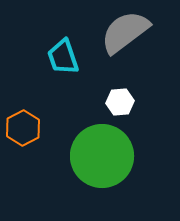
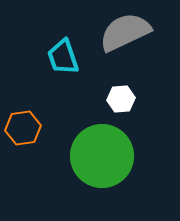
gray semicircle: rotated 12 degrees clockwise
white hexagon: moved 1 px right, 3 px up
orange hexagon: rotated 20 degrees clockwise
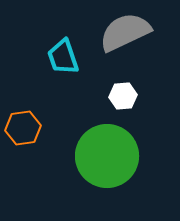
white hexagon: moved 2 px right, 3 px up
green circle: moved 5 px right
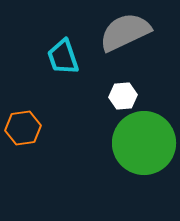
green circle: moved 37 px right, 13 px up
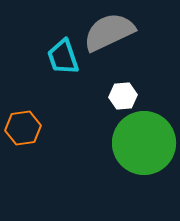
gray semicircle: moved 16 px left
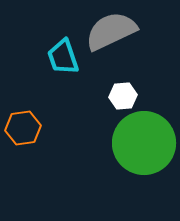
gray semicircle: moved 2 px right, 1 px up
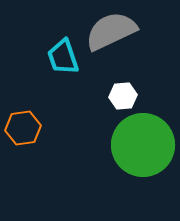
green circle: moved 1 px left, 2 px down
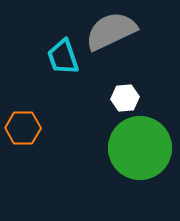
white hexagon: moved 2 px right, 2 px down
orange hexagon: rotated 8 degrees clockwise
green circle: moved 3 px left, 3 px down
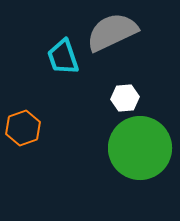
gray semicircle: moved 1 px right, 1 px down
orange hexagon: rotated 20 degrees counterclockwise
